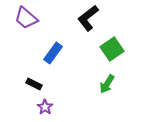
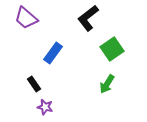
black rectangle: rotated 28 degrees clockwise
purple star: rotated 21 degrees counterclockwise
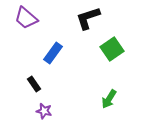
black L-shape: rotated 20 degrees clockwise
green arrow: moved 2 px right, 15 px down
purple star: moved 1 px left, 4 px down
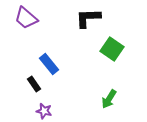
black L-shape: rotated 16 degrees clockwise
green square: rotated 20 degrees counterclockwise
blue rectangle: moved 4 px left, 11 px down; rotated 75 degrees counterclockwise
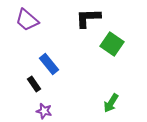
purple trapezoid: moved 1 px right, 2 px down
green square: moved 5 px up
green arrow: moved 2 px right, 4 px down
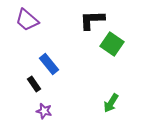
black L-shape: moved 4 px right, 2 px down
